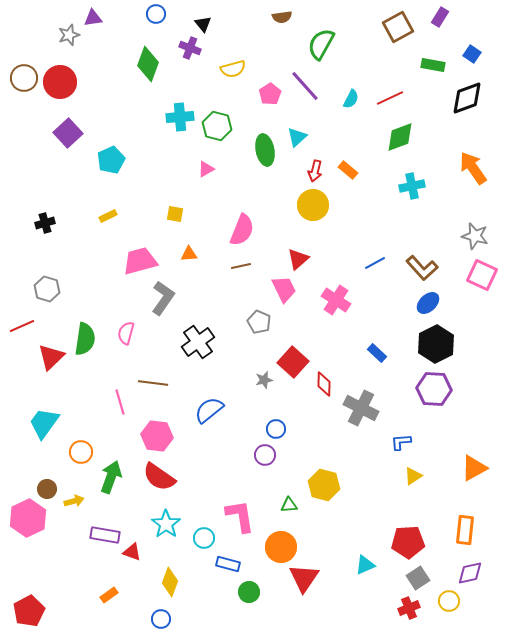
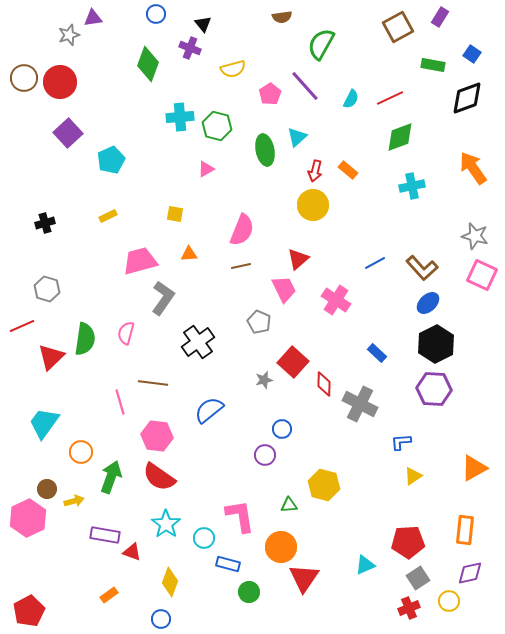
gray cross at (361, 408): moved 1 px left, 4 px up
blue circle at (276, 429): moved 6 px right
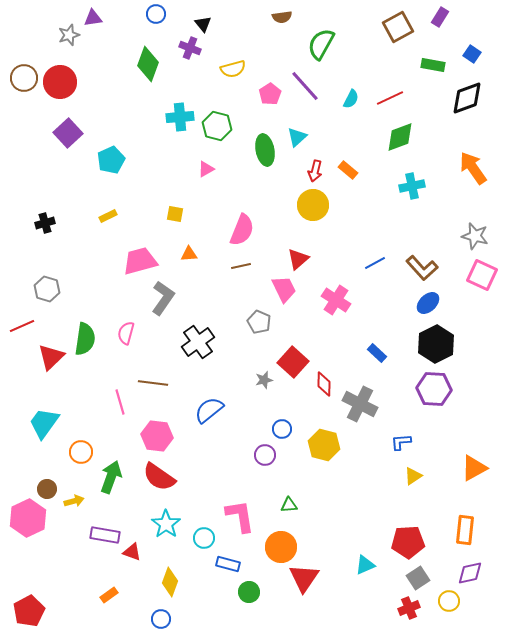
yellow hexagon at (324, 485): moved 40 px up
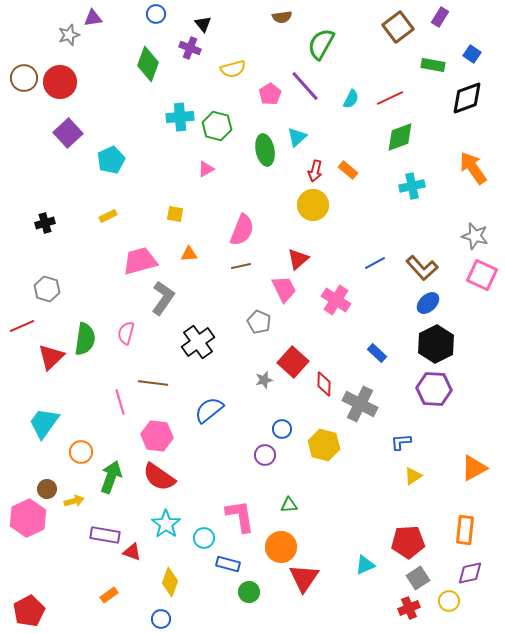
brown square at (398, 27): rotated 8 degrees counterclockwise
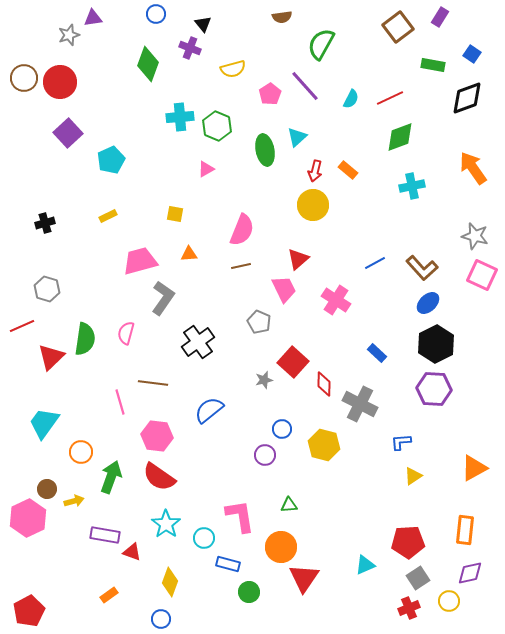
green hexagon at (217, 126): rotated 8 degrees clockwise
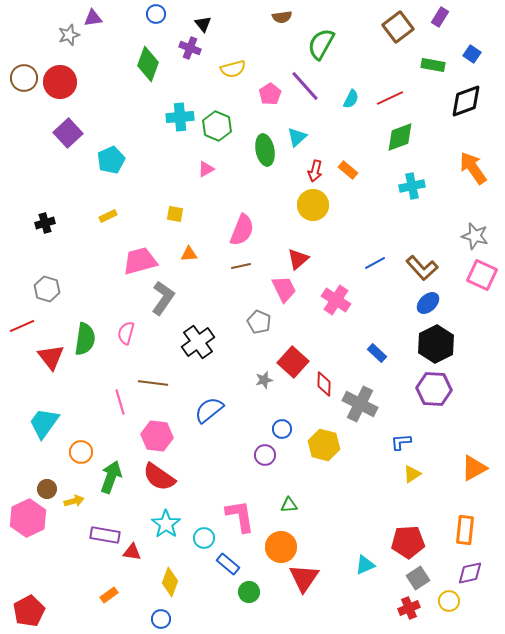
black diamond at (467, 98): moved 1 px left, 3 px down
red triangle at (51, 357): rotated 24 degrees counterclockwise
yellow triangle at (413, 476): moved 1 px left, 2 px up
red triangle at (132, 552): rotated 12 degrees counterclockwise
blue rectangle at (228, 564): rotated 25 degrees clockwise
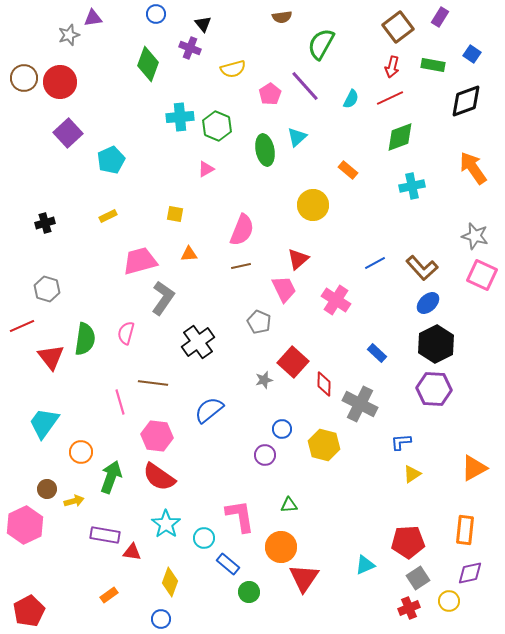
red arrow at (315, 171): moved 77 px right, 104 px up
pink hexagon at (28, 518): moved 3 px left, 7 px down
